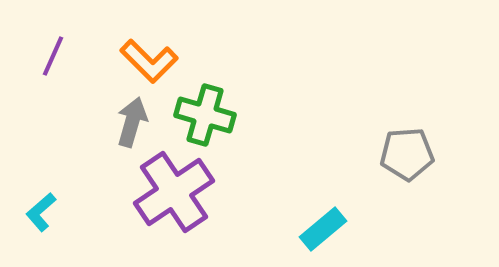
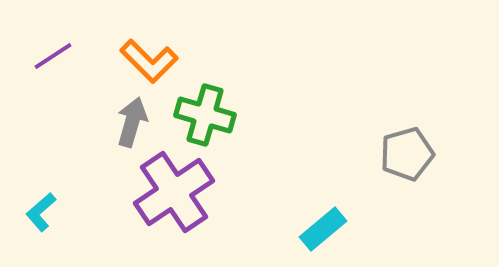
purple line: rotated 33 degrees clockwise
gray pentagon: rotated 12 degrees counterclockwise
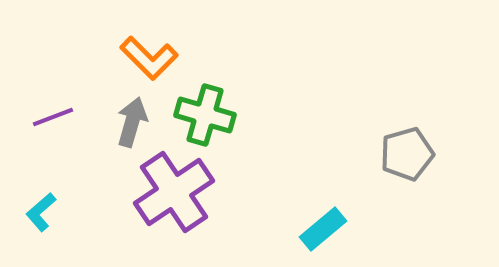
purple line: moved 61 px down; rotated 12 degrees clockwise
orange L-shape: moved 3 px up
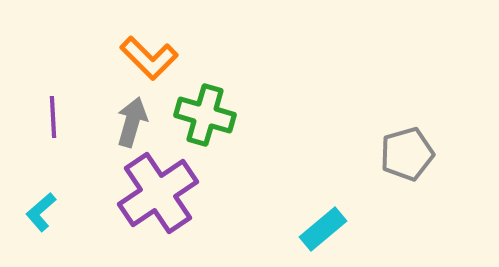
purple line: rotated 72 degrees counterclockwise
purple cross: moved 16 px left, 1 px down
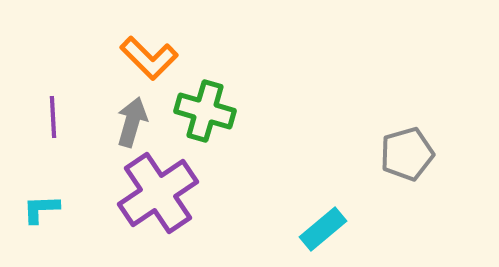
green cross: moved 4 px up
cyan L-shape: moved 3 px up; rotated 39 degrees clockwise
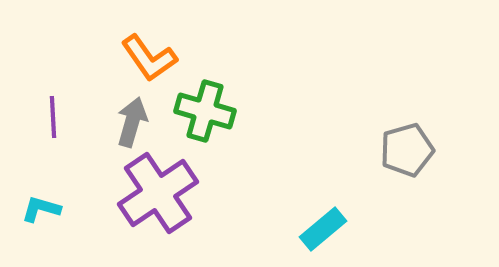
orange L-shape: rotated 10 degrees clockwise
gray pentagon: moved 4 px up
cyan L-shape: rotated 18 degrees clockwise
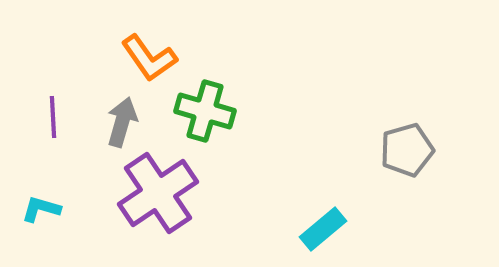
gray arrow: moved 10 px left
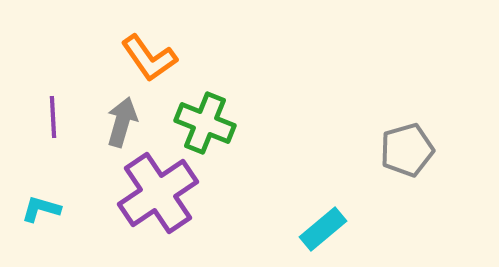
green cross: moved 12 px down; rotated 6 degrees clockwise
